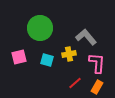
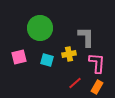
gray L-shape: rotated 40 degrees clockwise
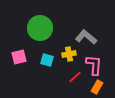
gray L-shape: rotated 50 degrees counterclockwise
pink L-shape: moved 3 px left, 2 px down
red line: moved 6 px up
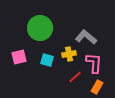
pink L-shape: moved 2 px up
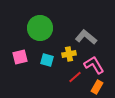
pink square: moved 1 px right
pink L-shape: moved 2 px down; rotated 35 degrees counterclockwise
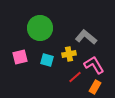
orange rectangle: moved 2 px left
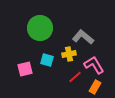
gray L-shape: moved 3 px left
pink square: moved 5 px right, 12 px down
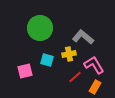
pink square: moved 2 px down
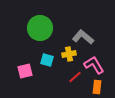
orange rectangle: moved 2 px right; rotated 24 degrees counterclockwise
